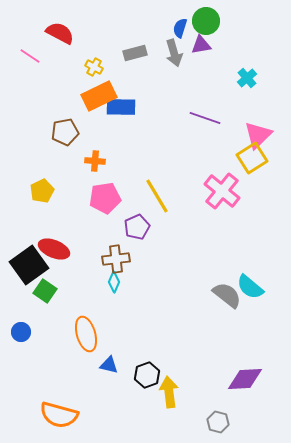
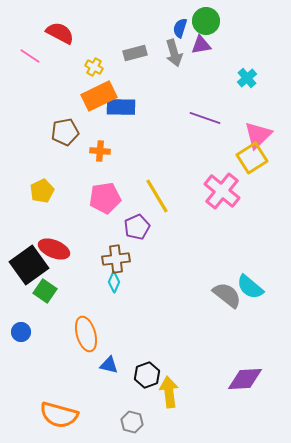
orange cross: moved 5 px right, 10 px up
gray hexagon: moved 86 px left
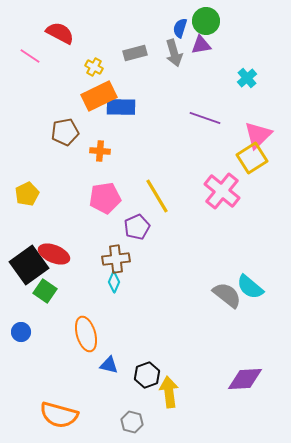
yellow pentagon: moved 15 px left, 3 px down
red ellipse: moved 5 px down
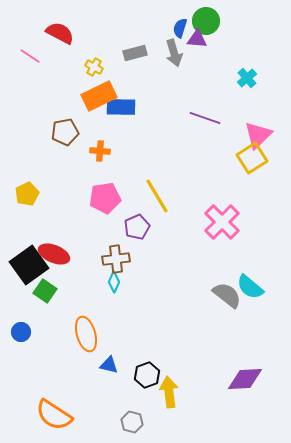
purple triangle: moved 4 px left, 6 px up; rotated 15 degrees clockwise
pink cross: moved 31 px down; rotated 6 degrees clockwise
orange semicircle: moved 5 px left; rotated 18 degrees clockwise
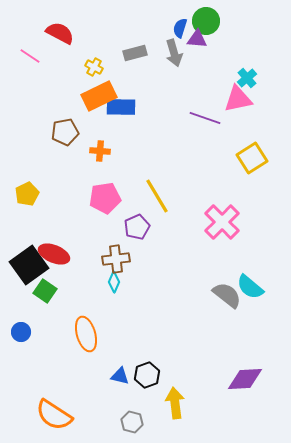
pink triangle: moved 20 px left, 36 px up; rotated 32 degrees clockwise
blue triangle: moved 11 px right, 11 px down
yellow arrow: moved 6 px right, 11 px down
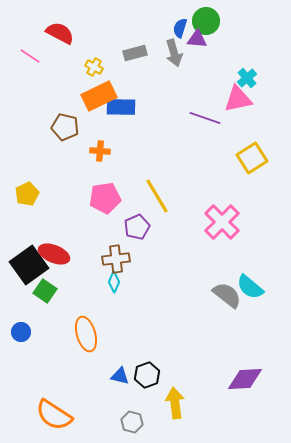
brown pentagon: moved 5 px up; rotated 24 degrees clockwise
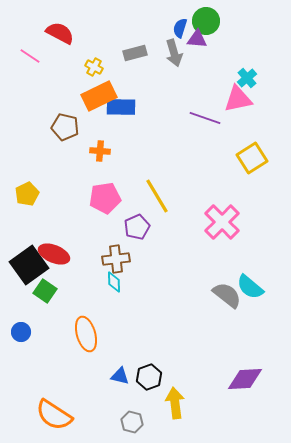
cyan diamond: rotated 25 degrees counterclockwise
black hexagon: moved 2 px right, 2 px down
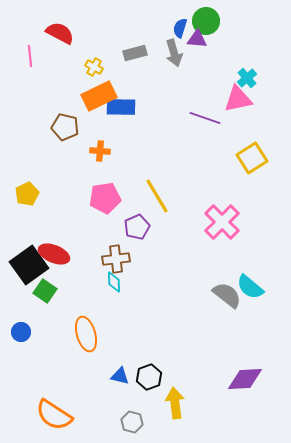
pink line: rotated 50 degrees clockwise
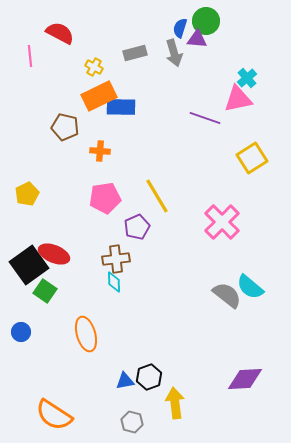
blue triangle: moved 5 px right, 5 px down; rotated 24 degrees counterclockwise
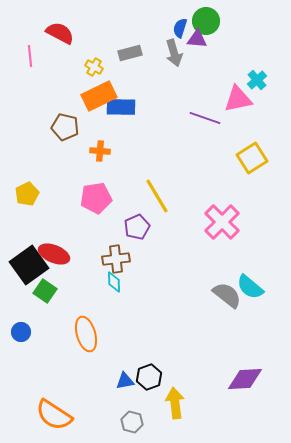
gray rectangle: moved 5 px left
cyan cross: moved 10 px right, 2 px down
pink pentagon: moved 9 px left
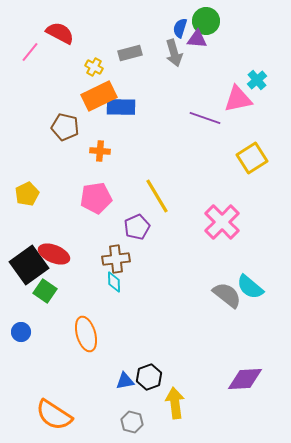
pink line: moved 4 px up; rotated 45 degrees clockwise
